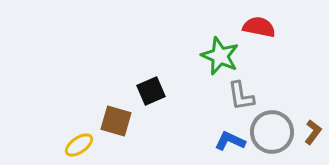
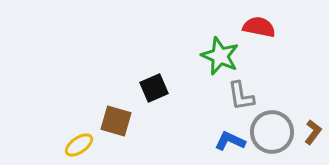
black square: moved 3 px right, 3 px up
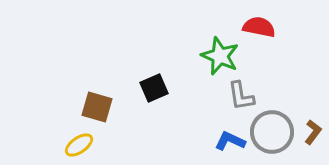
brown square: moved 19 px left, 14 px up
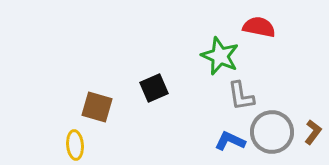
yellow ellipse: moved 4 px left; rotated 60 degrees counterclockwise
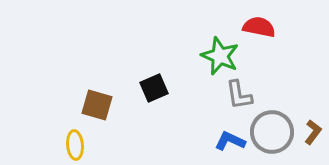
gray L-shape: moved 2 px left, 1 px up
brown square: moved 2 px up
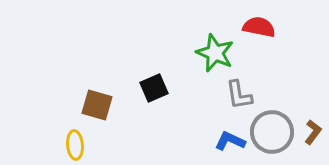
green star: moved 5 px left, 3 px up
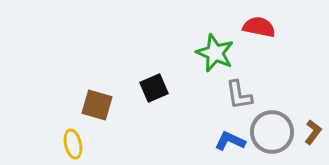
yellow ellipse: moved 2 px left, 1 px up; rotated 8 degrees counterclockwise
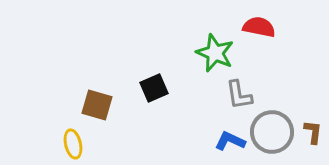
brown L-shape: rotated 30 degrees counterclockwise
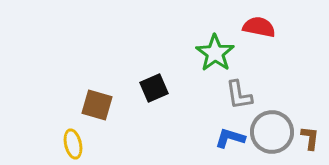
green star: rotated 12 degrees clockwise
brown L-shape: moved 3 px left, 6 px down
blue L-shape: moved 3 px up; rotated 8 degrees counterclockwise
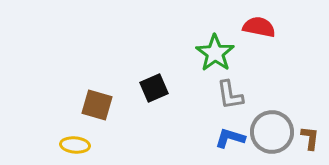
gray L-shape: moved 9 px left
yellow ellipse: moved 2 px right, 1 px down; rotated 72 degrees counterclockwise
